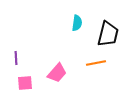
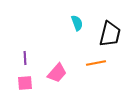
cyan semicircle: rotated 28 degrees counterclockwise
black trapezoid: moved 2 px right
purple line: moved 9 px right
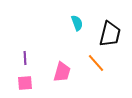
orange line: rotated 60 degrees clockwise
pink trapezoid: moved 5 px right, 1 px up; rotated 25 degrees counterclockwise
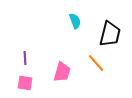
cyan semicircle: moved 2 px left, 2 px up
pink square: rotated 14 degrees clockwise
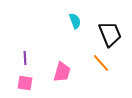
black trapezoid: rotated 36 degrees counterclockwise
orange line: moved 5 px right
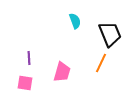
purple line: moved 4 px right
orange line: rotated 66 degrees clockwise
